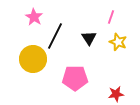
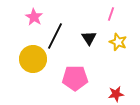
pink line: moved 3 px up
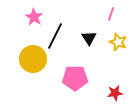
red star: moved 1 px left, 1 px up
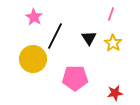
yellow star: moved 5 px left, 1 px down; rotated 12 degrees clockwise
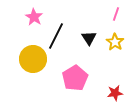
pink line: moved 5 px right
black line: moved 1 px right
yellow star: moved 2 px right, 1 px up
pink pentagon: rotated 30 degrees counterclockwise
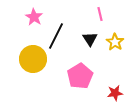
pink line: moved 16 px left; rotated 32 degrees counterclockwise
black triangle: moved 1 px right, 1 px down
pink pentagon: moved 5 px right, 2 px up
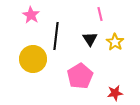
pink star: moved 3 px left, 2 px up
black line: rotated 20 degrees counterclockwise
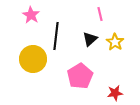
black triangle: rotated 21 degrees clockwise
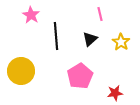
black line: rotated 12 degrees counterclockwise
yellow star: moved 6 px right
yellow circle: moved 12 px left, 12 px down
